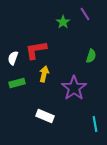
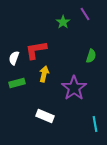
white semicircle: moved 1 px right
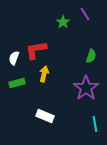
purple star: moved 12 px right
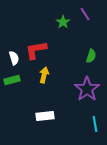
white semicircle: rotated 144 degrees clockwise
yellow arrow: moved 1 px down
green rectangle: moved 5 px left, 3 px up
purple star: moved 1 px right, 1 px down
white rectangle: rotated 30 degrees counterclockwise
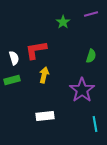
purple line: moved 6 px right; rotated 72 degrees counterclockwise
purple star: moved 5 px left, 1 px down
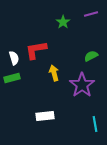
green semicircle: rotated 136 degrees counterclockwise
yellow arrow: moved 10 px right, 2 px up; rotated 28 degrees counterclockwise
green rectangle: moved 2 px up
purple star: moved 5 px up
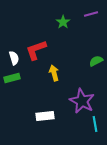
red L-shape: rotated 10 degrees counterclockwise
green semicircle: moved 5 px right, 5 px down
purple star: moved 16 px down; rotated 10 degrees counterclockwise
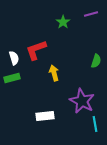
green semicircle: rotated 136 degrees clockwise
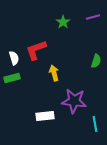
purple line: moved 2 px right, 3 px down
purple star: moved 8 px left; rotated 20 degrees counterclockwise
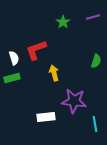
white rectangle: moved 1 px right, 1 px down
